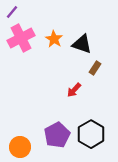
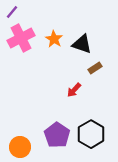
brown rectangle: rotated 24 degrees clockwise
purple pentagon: rotated 10 degrees counterclockwise
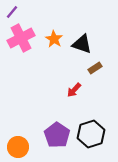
black hexagon: rotated 12 degrees clockwise
orange circle: moved 2 px left
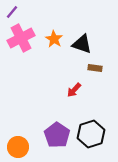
brown rectangle: rotated 40 degrees clockwise
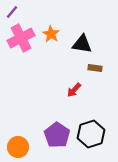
orange star: moved 3 px left, 5 px up
black triangle: rotated 10 degrees counterclockwise
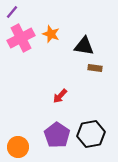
orange star: rotated 12 degrees counterclockwise
black triangle: moved 2 px right, 2 px down
red arrow: moved 14 px left, 6 px down
black hexagon: rotated 8 degrees clockwise
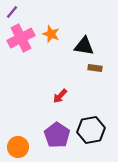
black hexagon: moved 4 px up
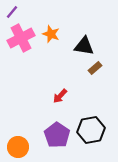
brown rectangle: rotated 48 degrees counterclockwise
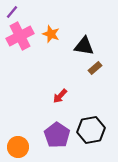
pink cross: moved 1 px left, 2 px up
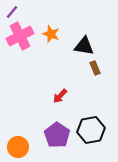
brown rectangle: rotated 72 degrees counterclockwise
